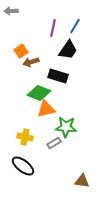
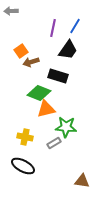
black ellipse: rotated 10 degrees counterclockwise
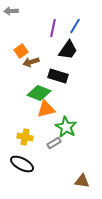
green star: rotated 25 degrees clockwise
black ellipse: moved 1 px left, 2 px up
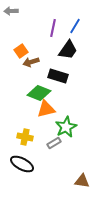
green star: rotated 15 degrees clockwise
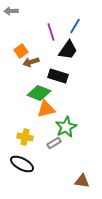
purple line: moved 2 px left, 4 px down; rotated 30 degrees counterclockwise
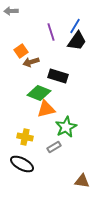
black trapezoid: moved 9 px right, 9 px up
gray rectangle: moved 4 px down
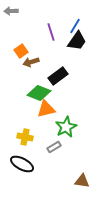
black rectangle: rotated 54 degrees counterclockwise
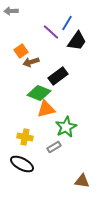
blue line: moved 8 px left, 3 px up
purple line: rotated 30 degrees counterclockwise
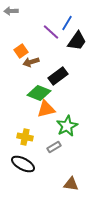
green star: moved 1 px right, 1 px up
black ellipse: moved 1 px right
brown triangle: moved 11 px left, 3 px down
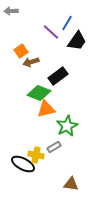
yellow cross: moved 11 px right, 18 px down
